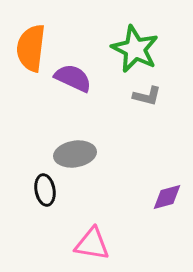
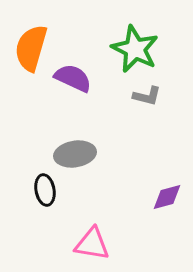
orange semicircle: rotated 9 degrees clockwise
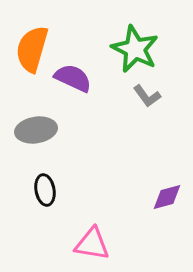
orange semicircle: moved 1 px right, 1 px down
gray L-shape: rotated 40 degrees clockwise
gray ellipse: moved 39 px left, 24 px up
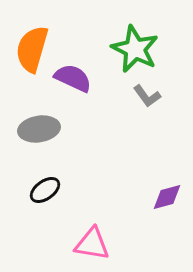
gray ellipse: moved 3 px right, 1 px up
black ellipse: rotated 64 degrees clockwise
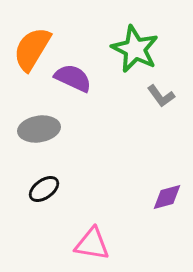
orange semicircle: rotated 15 degrees clockwise
gray L-shape: moved 14 px right
black ellipse: moved 1 px left, 1 px up
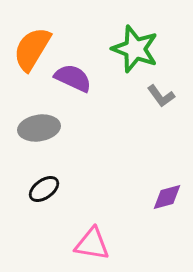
green star: rotated 6 degrees counterclockwise
gray ellipse: moved 1 px up
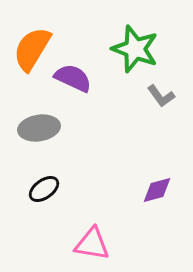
purple diamond: moved 10 px left, 7 px up
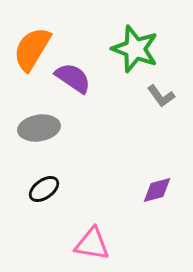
purple semicircle: rotated 9 degrees clockwise
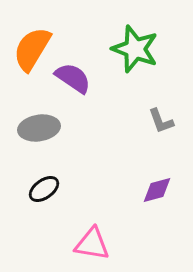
gray L-shape: moved 25 px down; rotated 16 degrees clockwise
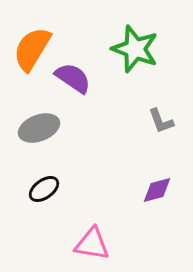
gray ellipse: rotated 12 degrees counterclockwise
